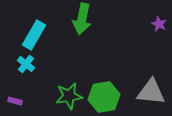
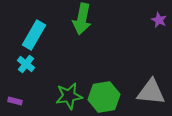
purple star: moved 4 px up
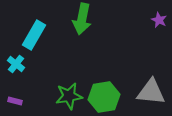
cyan cross: moved 10 px left
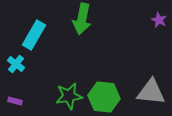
green hexagon: rotated 16 degrees clockwise
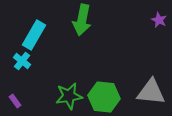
green arrow: moved 1 px down
cyan cross: moved 6 px right, 3 px up
purple rectangle: rotated 40 degrees clockwise
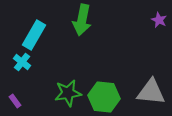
cyan cross: moved 1 px down
green star: moved 1 px left, 3 px up
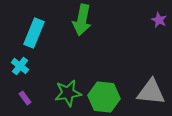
cyan rectangle: moved 2 px up; rotated 8 degrees counterclockwise
cyan cross: moved 2 px left, 4 px down
purple rectangle: moved 10 px right, 3 px up
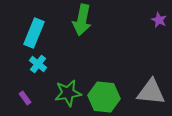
cyan cross: moved 18 px right, 2 px up
